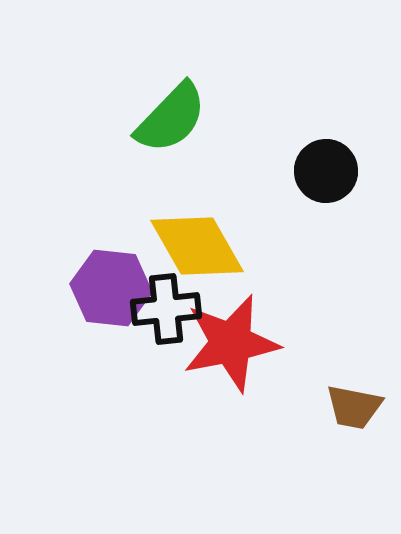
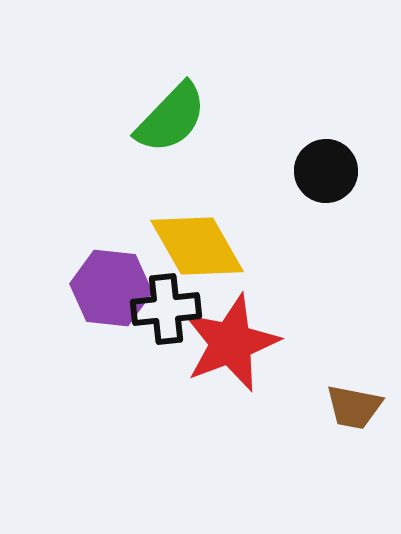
red star: rotated 10 degrees counterclockwise
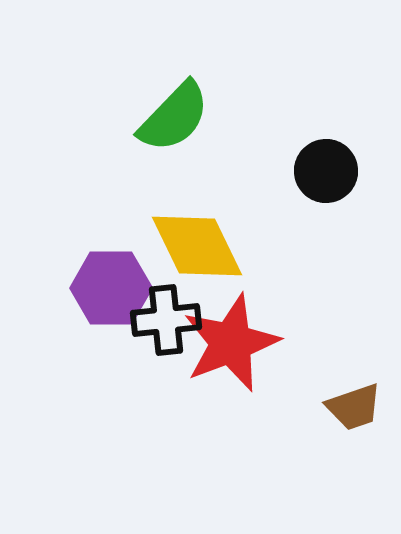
green semicircle: moved 3 px right, 1 px up
yellow diamond: rotated 4 degrees clockwise
purple hexagon: rotated 6 degrees counterclockwise
black cross: moved 11 px down
brown trapezoid: rotated 30 degrees counterclockwise
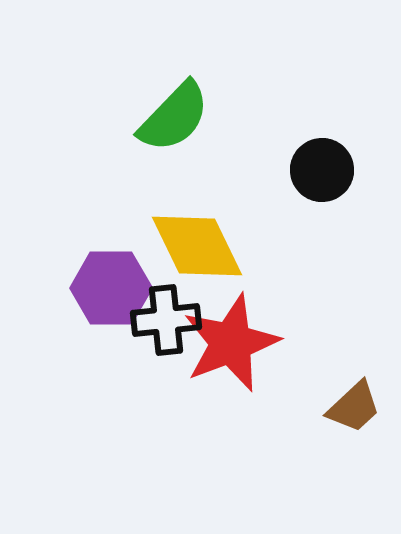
black circle: moved 4 px left, 1 px up
brown trapezoid: rotated 24 degrees counterclockwise
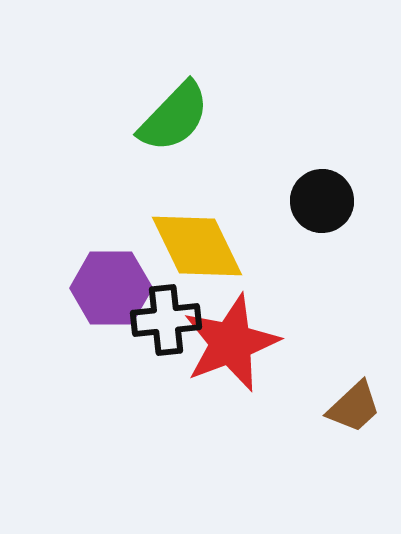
black circle: moved 31 px down
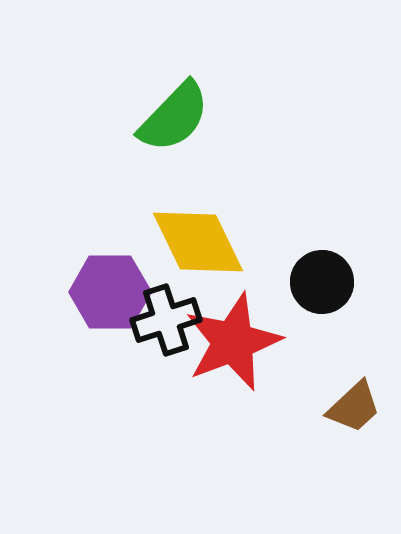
black circle: moved 81 px down
yellow diamond: moved 1 px right, 4 px up
purple hexagon: moved 1 px left, 4 px down
black cross: rotated 12 degrees counterclockwise
red star: moved 2 px right, 1 px up
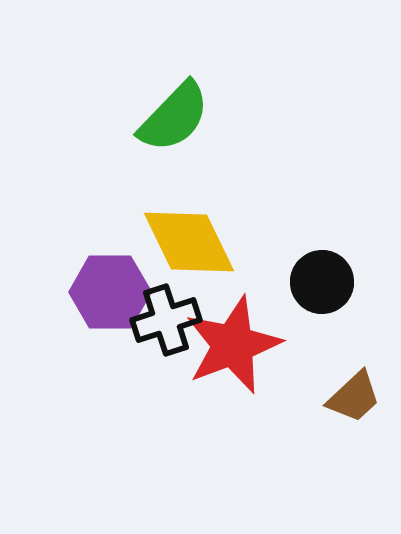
yellow diamond: moved 9 px left
red star: moved 3 px down
brown trapezoid: moved 10 px up
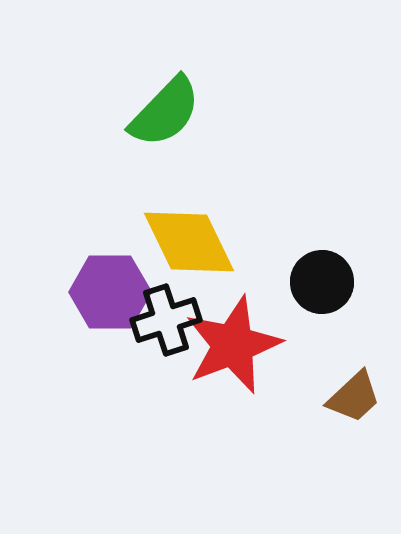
green semicircle: moved 9 px left, 5 px up
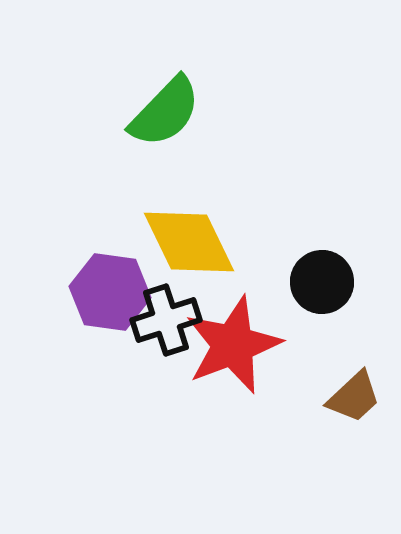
purple hexagon: rotated 8 degrees clockwise
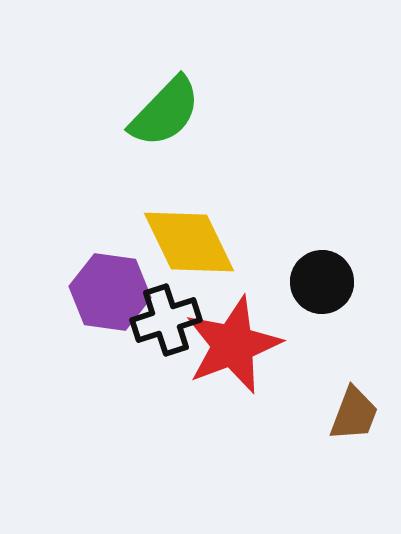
brown trapezoid: moved 17 px down; rotated 26 degrees counterclockwise
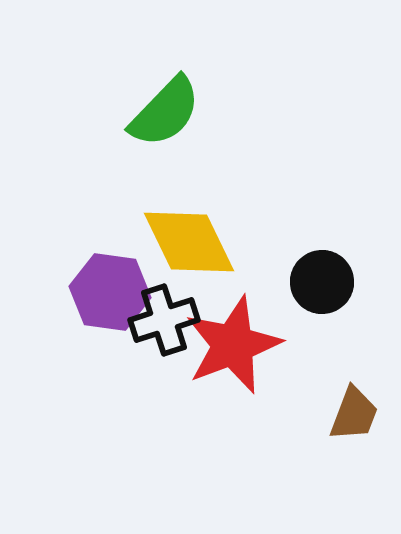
black cross: moved 2 px left
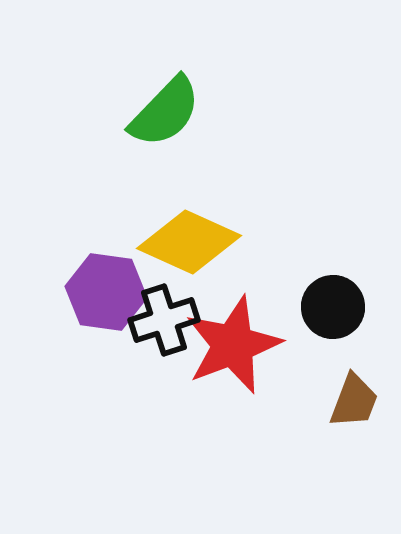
yellow diamond: rotated 40 degrees counterclockwise
black circle: moved 11 px right, 25 px down
purple hexagon: moved 4 px left
brown trapezoid: moved 13 px up
